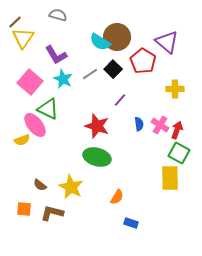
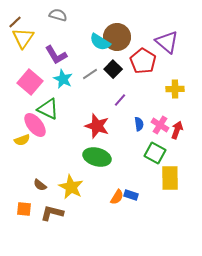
green square: moved 24 px left
blue rectangle: moved 28 px up
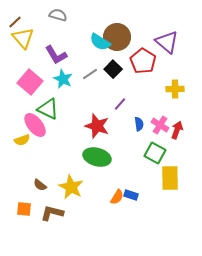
yellow triangle: rotated 15 degrees counterclockwise
purple line: moved 4 px down
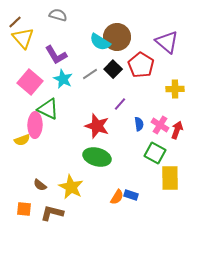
red pentagon: moved 2 px left, 4 px down
pink ellipse: rotated 40 degrees clockwise
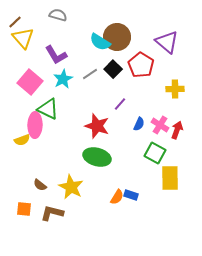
cyan star: rotated 18 degrees clockwise
blue semicircle: rotated 32 degrees clockwise
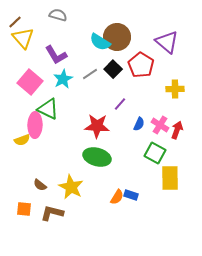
red star: rotated 15 degrees counterclockwise
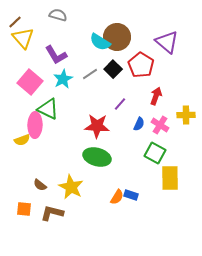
yellow cross: moved 11 px right, 26 px down
red arrow: moved 21 px left, 34 px up
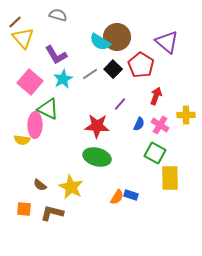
yellow semicircle: rotated 28 degrees clockwise
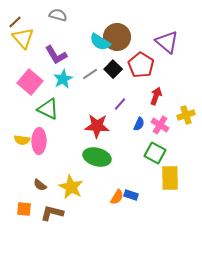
yellow cross: rotated 18 degrees counterclockwise
pink ellipse: moved 4 px right, 16 px down
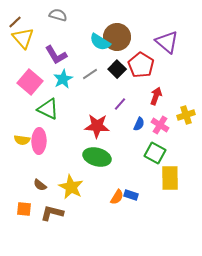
black square: moved 4 px right
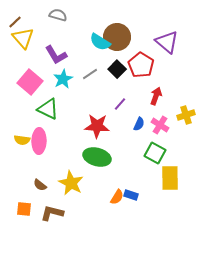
yellow star: moved 4 px up
